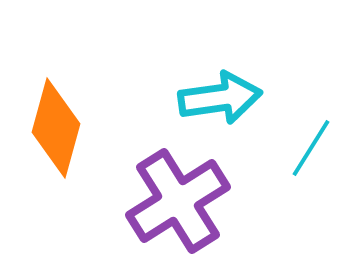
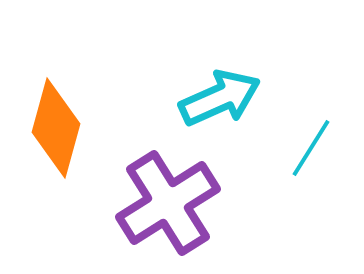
cyan arrow: rotated 16 degrees counterclockwise
purple cross: moved 10 px left, 2 px down
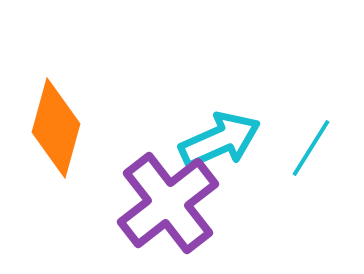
cyan arrow: moved 42 px down
purple cross: rotated 6 degrees counterclockwise
